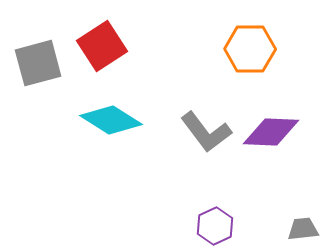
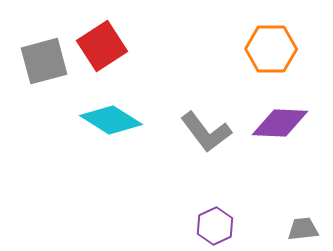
orange hexagon: moved 21 px right
gray square: moved 6 px right, 2 px up
purple diamond: moved 9 px right, 9 px up
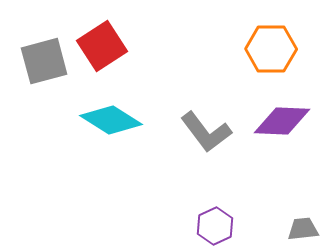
purple diamond: moved 2 px right, 2 px up
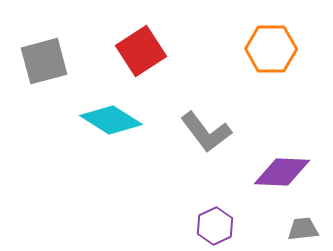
red square: moved 39 px right, 5 px down
purple diamond: moved 51 px down
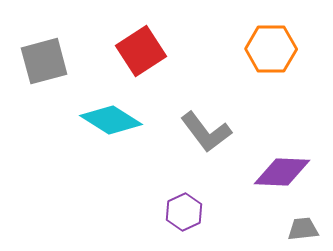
purple hexagon: moved 31 px left, 14 px up
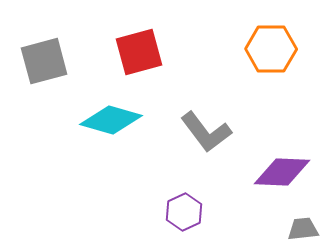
red square: moved 2 px left, 1 px down; rotated 18 degrees clockwise
cyan diamond: rotated 16 degrees counterclockwise
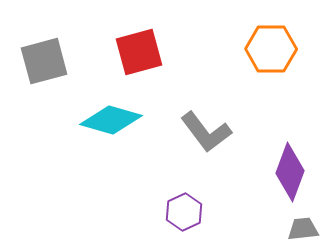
purple diamond: moved 8 px right; rotated 72 degrees counterclockwise
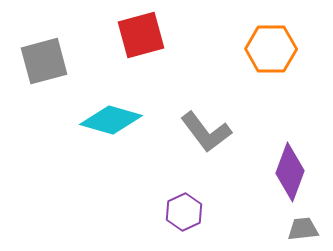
red square: moved 2 px right, 17 px up
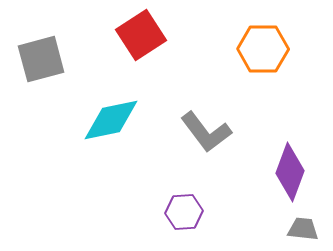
red square: rotated 18 degrees counterclockwise
orange hexagon: moved 8 px left
gray square: moved 3 px left, 2 px up
cyan diamond: rotated 28 degrees counterclockwise
purple hexagon: rotated 21 degrees clockwise
gray trapezoid: rotated 12 degrees clockwise
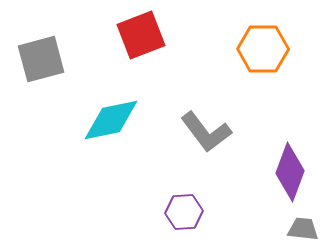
red square: rotated 12 degrees clockwise
